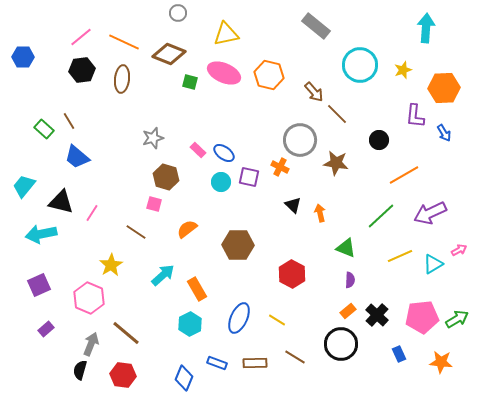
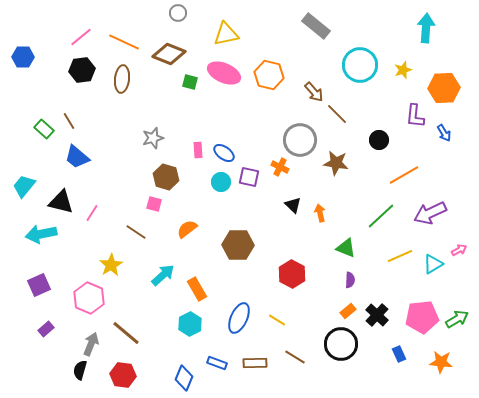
pink rectangle at (198, 150): rotated 42 degrees clockwise
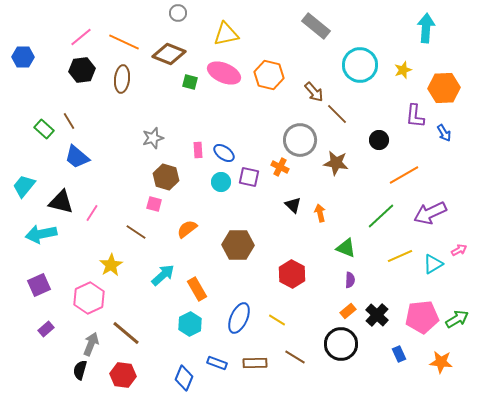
pink hexagon at (89, 298): rotated 12 degrees clockwise
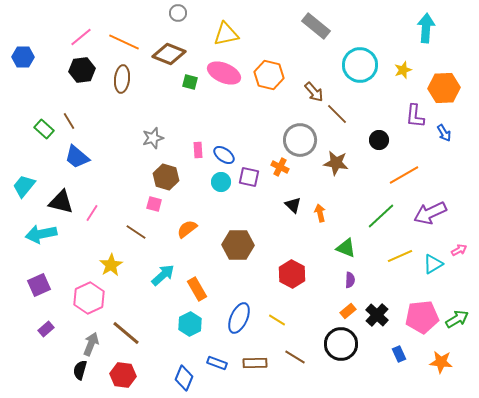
blue ellipse at (224, 153): moved 2 px down
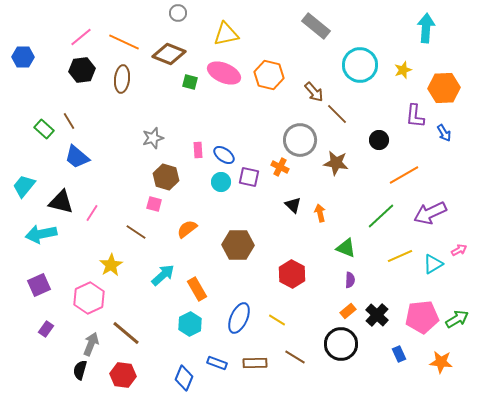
purple rectangle at (46, 329): rotated 14 degrees counterclockwise
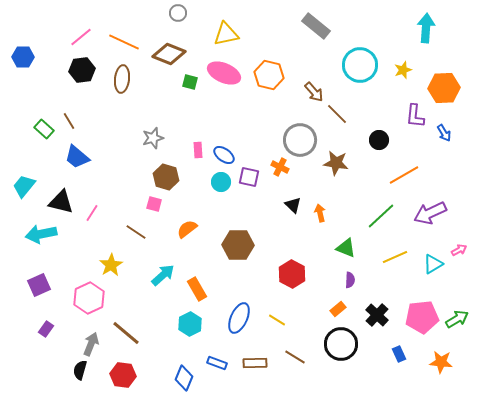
yellow line at (400, 256): moved 5 px left, 1 px down
orange rectangle at (348, 311): moved 10 px left, 2 px up
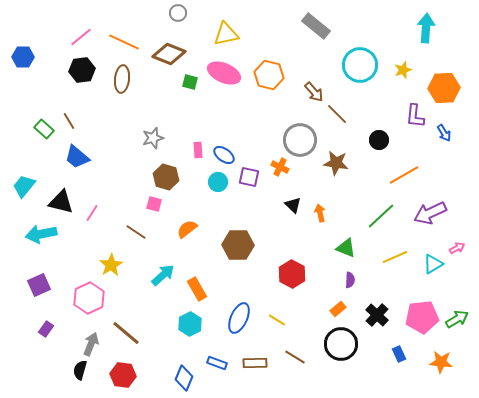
cyan circle at (221, 182): moved 3 px left
pink arrow at (459, 250): moved 2 px left, 2 px up
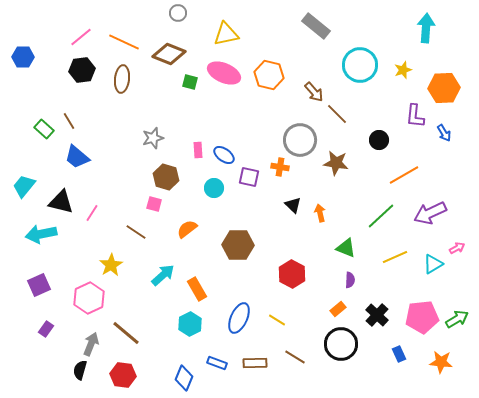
orange cross at (280, 167): rotated 18 degrees counterclockwise
cyan circle at (218, 182): moved 4 px left, 6 px down
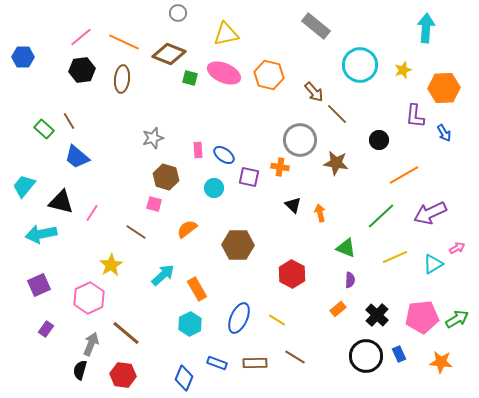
green square at (190, 82): moved 4 px up
black circle at (341, 344): moved 25 px right, 12 px down
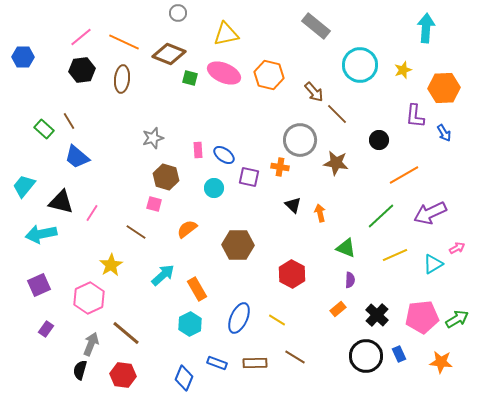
yellow line at (395, 257): moved 2 px up
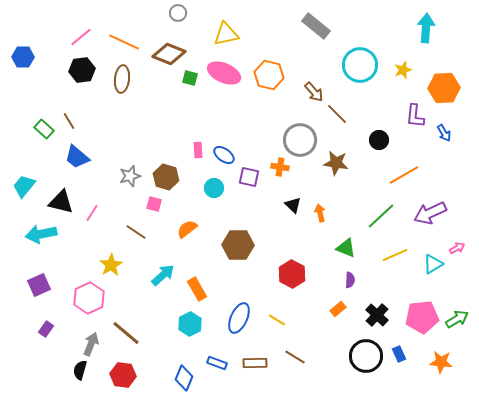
gray star at (153, 138): moved 23 px left, 38 px down
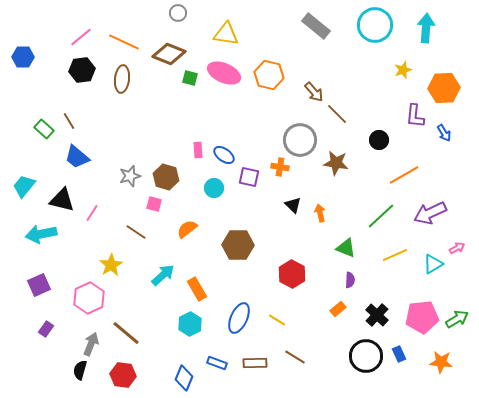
yellow triangle at (226, 34): rotated 20 degrees clockwise
cyan circle at (360, 65): moved 15 px right, 40 px up
black triangle at (61, 202): moved 1 px right, 2 px up
